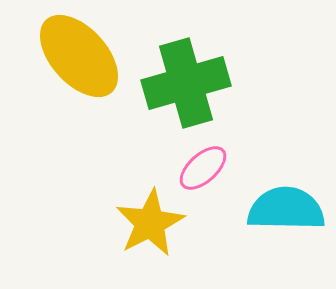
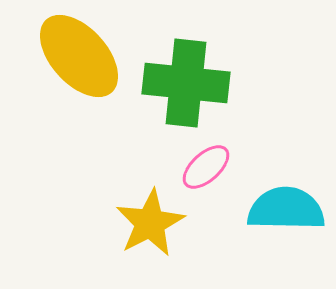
green cross: rotated 22 degrees clockwise
pink ellipse: moved 3 px right, 1 px up
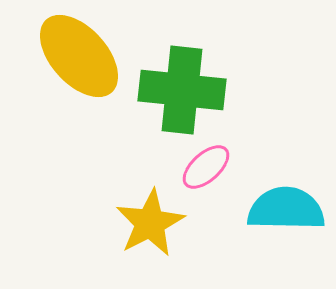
green cross: moved 4 px left, 7 px down
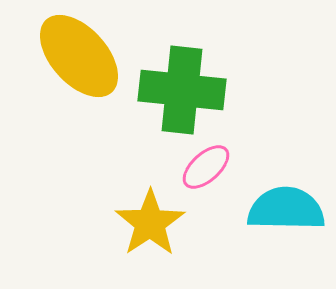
yellow star: rotated 6 degrees counterclockwise
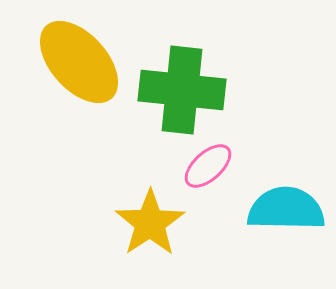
yellow ellipse: moved 6 px down
pink ellipse: moved 2 px right, 1 px up
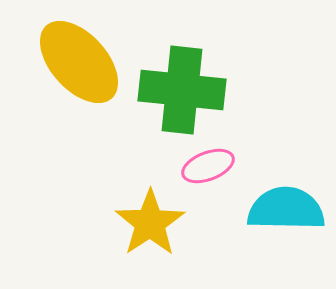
pink ellipse: rotated 21 degrees clockwise
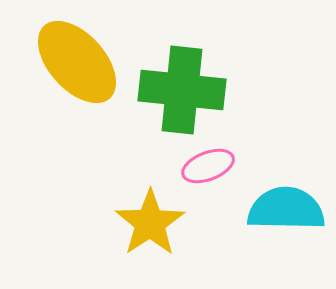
yellow ellipse: moved 2 px left
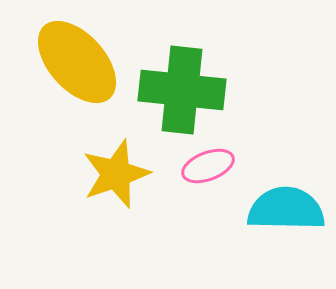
yellow star: moved 34 px left, 49 px up; rotated 14 degrees clockwise
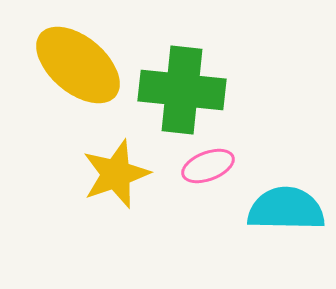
yellow ellipse: moved 1 px right, 3 px down; rotated 8 degrees counterclockwise
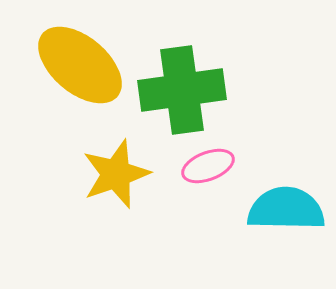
yellow ellipse: moved 2 px right
green cross: rotated 14 degrees counterclockwise
